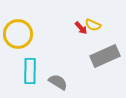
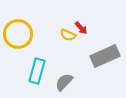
yellow semicircle: moved 25 px left, 10 px down
cyan rectangle: moved 7 px right; rotated 15 degrees clockwise
gray semicircle: moved 6 px right; rotated 78 degrees counterclockwise
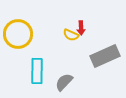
red arrow: rotated 40 degrees clockwise
yellow semicircle: moved 3 px right
cyan rectangle: rotated 15 degrees counterclockwise
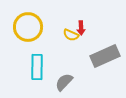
yellow circle: moved 10 px right, 7 px up
cyan rectangle: moved 4 px up
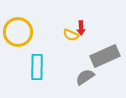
yellow circle: moved 10 px left, 5 px down
gray semicircle: moved 21 px right, 5 px up; rotated 12 degrees clockwise
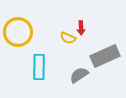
yellow semicircle: moved 3 px left, 3 px down
cyan rectangle: moved 2 px right
gray semicircle: moved 6 px left, 2 px up
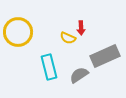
cyan rectangle: moved 10 px right; rotated 15 degrees counterclockwise
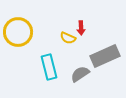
gray semicircle: moved 1 px right, 1 px up
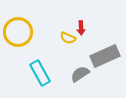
cyan rectangle: moved 9 px left, 6 px down; rotated 15 degrees counterclockwise
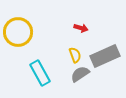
red arrow: rotated 72 degrees counterclockwise
yellow semicircle: moved 7 px right, 17 px down; rotated 133 degrees counterclockwise
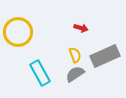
gray semicircle: moved 5 px left
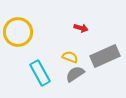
yellow semicircle: moved 5 px left, 2 px down; rotated 49 degrees counterclockwise
